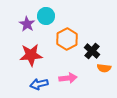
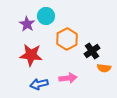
black cross: rotated 14 degrees clockwise
red star: rotated 10 degrees clockwise
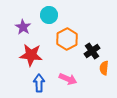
cyan circle: moved 3 px right, 1 px up
purple star: moved 4 px left, 3 px down
orange semicircle: rotated 88 degrees clockwise
pink arrow: moved 1 px down; rotated 30 degrees clockwise
blue arrow: moved 1 px up; rotated 102 degrees clockwise
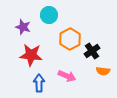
purple star: rotated 14 degrees counterclockwise
orange hexagon: moved 3 px right
orange semicircle: moved 1 px left, 3 px down; rotated 88 degrees counterclockwise
pink arrow: moved 1 px left, 3 px up
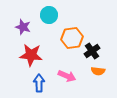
orange hexagon: moved 2 px right, 1 px up; rotated 20 degrees clockwise
orange semicircle: moved 5 px left
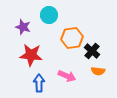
black cross: rotated 14 degrees counterclockwise
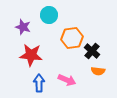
pink arrow: moved 4 px down
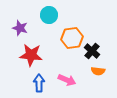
purple star: moved 3 px left, 1 px down
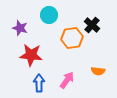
black cross: moved 26 px up
pink arrow: rotated 78 degrees counterclockwise
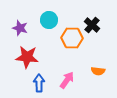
cyan circle: moved 5 px down
orange hexagon: rotated 10 degrees clockwise
red star: moved 4 px left, 2 px down
